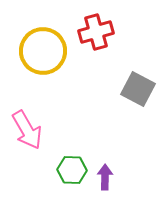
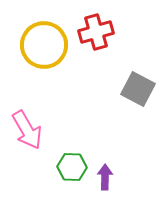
yellow circle: moved 1 px right, 6 px up
green hexagon: moved 3 px up
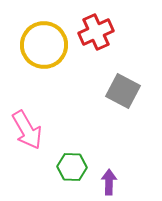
red cross: rotated 8 degrees counterclockwise
gray square: moved 15 px left, 2 px down
purple arrow: moved 4 px right, 5 px down
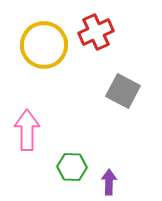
pink arrow: rotated 150 degrees counterclockwise
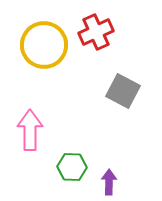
pink arrow: moved 3 px right
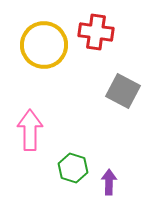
red cross: rotated 32 degrees clockwise
green hexagon: moved 1 px right, 1 px down; rotated 16 degrees clockwise
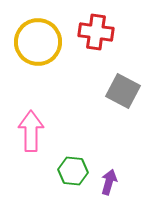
yellow circle: moved 6 px left, 3 px up
pink arrow: moved 1 px right, 1 px down
green hexagon: moved 3 px down; rotated 12 degrees counterclockwise
purple arrow: rotated 15 degrees clockwise
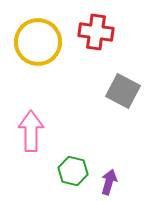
green hexagon: rotated 8 degrees clockwise
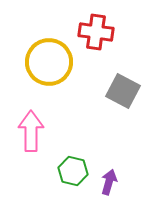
yellow circle: moved 11 px right, 20 px down
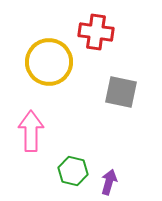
gray square: moved 2 px left, 1 px down; rotated 16 degrees counterclockwise
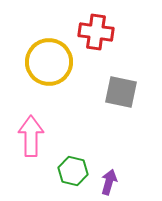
pink arrow: moved 5 px down
